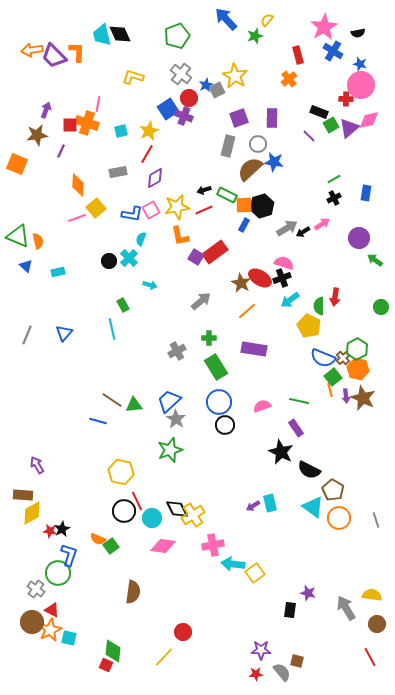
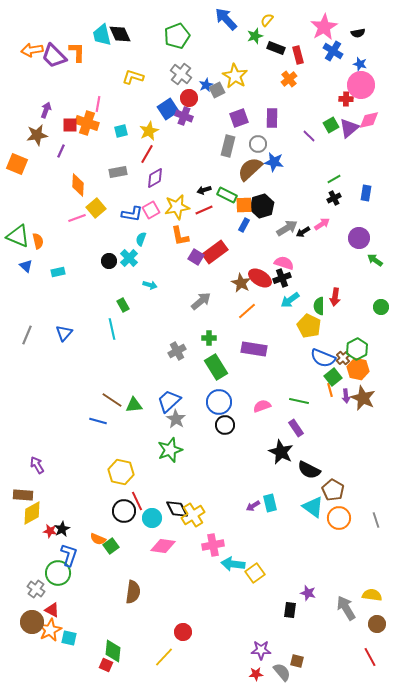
black rectangle at (319, 112): moved 43 px left, 64 px up
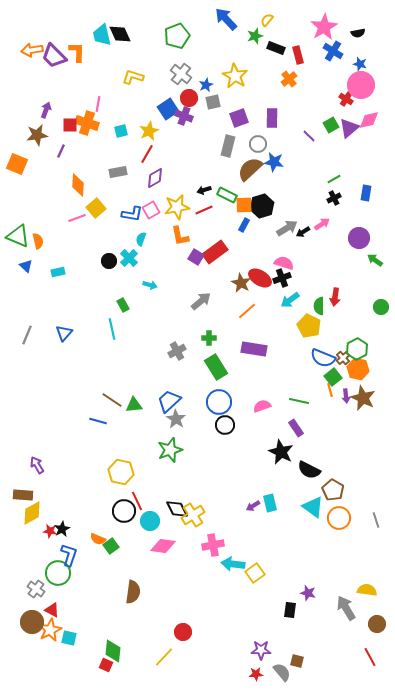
gray square at (217, 90): moved 4 px left, 12 px down; rotated 14 degrees clockwise
red cross at (346, 99): rotated 32 degrees clockwise
cyan circle at (152, 518): moved 2 px left, 3 px down
yellow semicircle at (372, 595): moved 5 px left, 5 px up
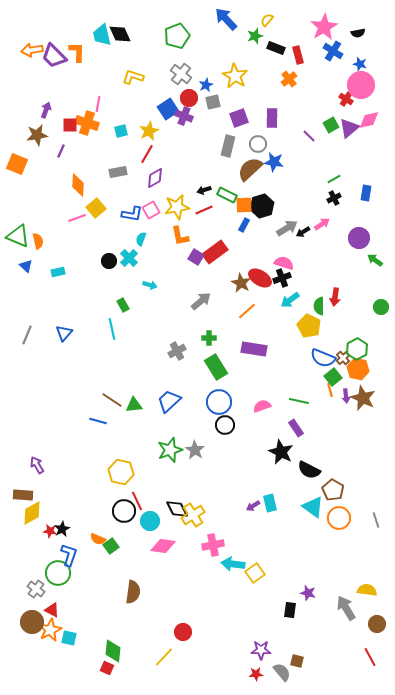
gray star at (176, 419): moved 19 px right, 31 px down
red square at (106, 665): moved 1 px right, 3 px down
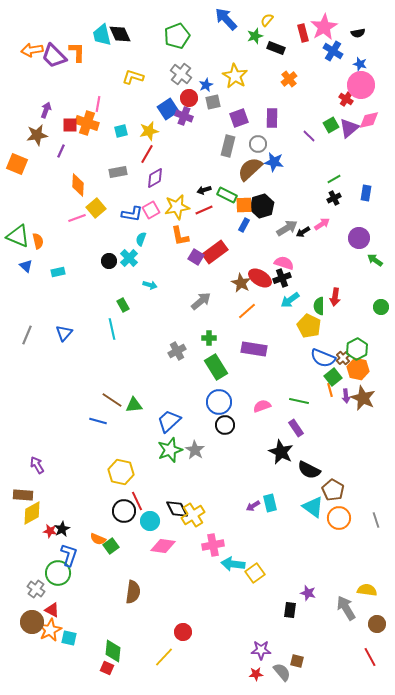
red rectangle at (298, 55): moved 5 px right, 22 px up
yellow star at (149, 131): rotated 12 degrees clockwise
blue trapezoid at (169, 401): moved 20 px down
